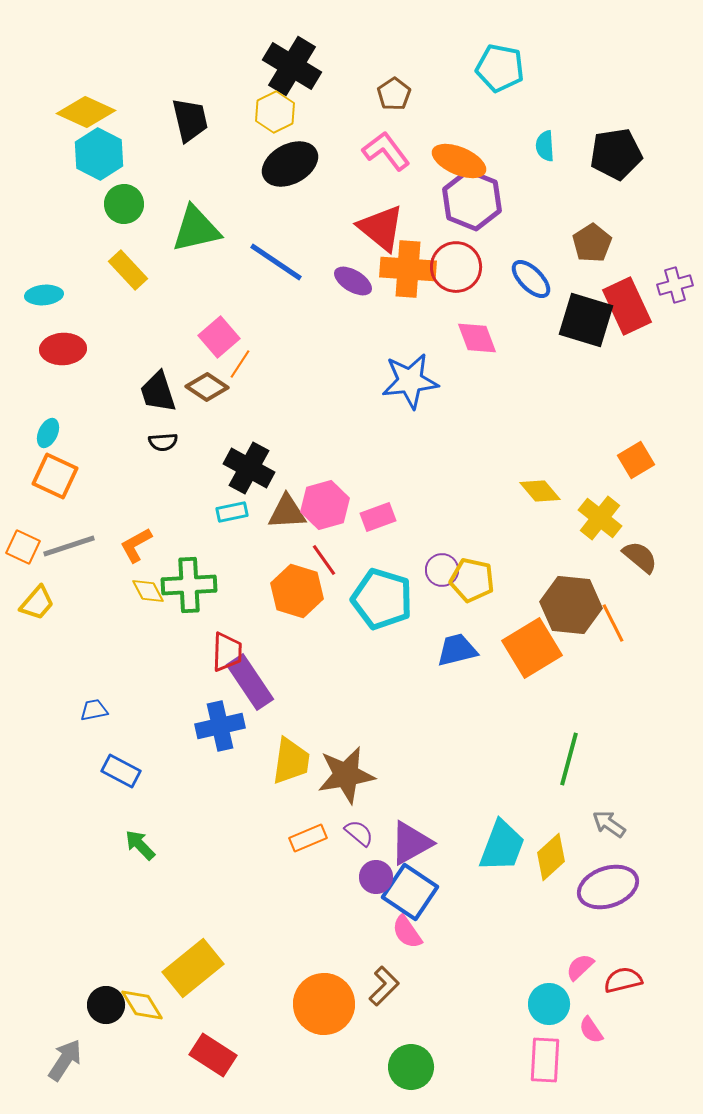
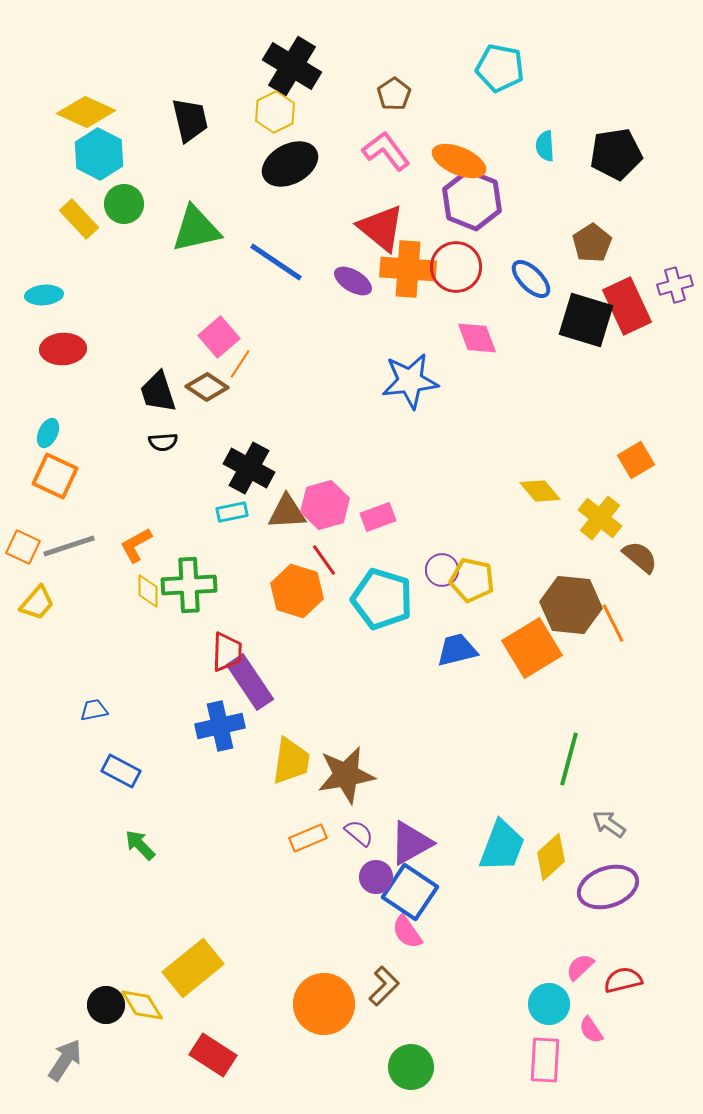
yellow rectangle at (128, 270): moved 49 px left, 51 px up
yellow diamond at (148, 591): rotated 28 degrees clockwise
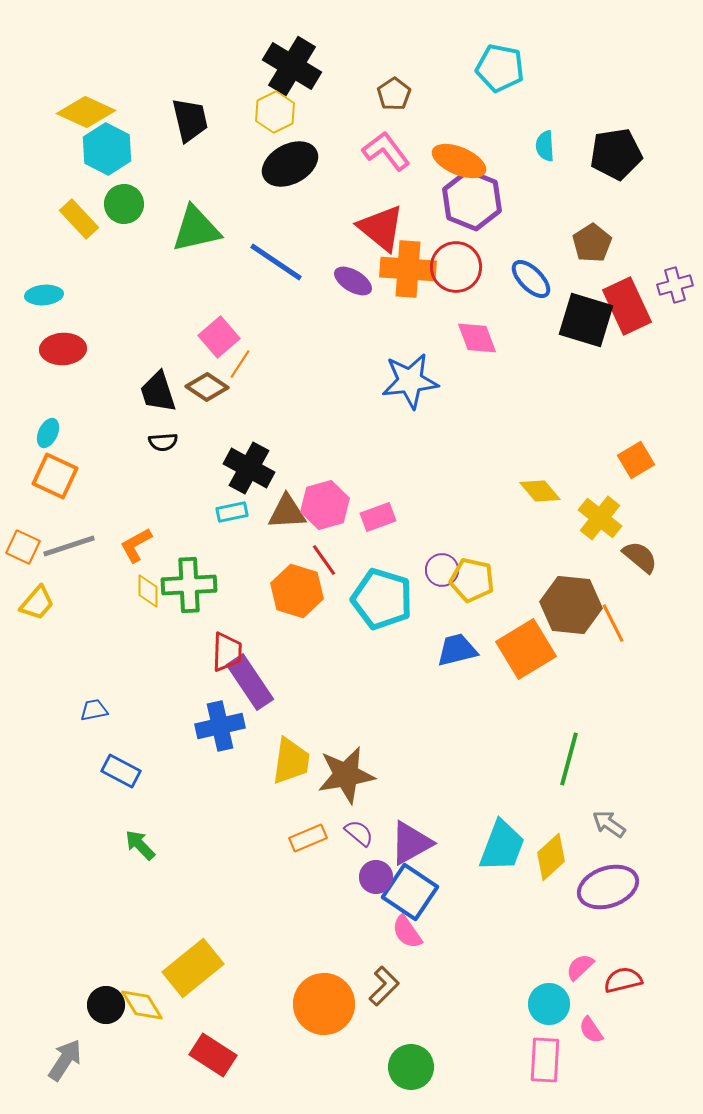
cyan hexagon at (99, 154): moved 8 px right, 5 px up
orange square at (532, 648): moved 6 px left, 1 px down
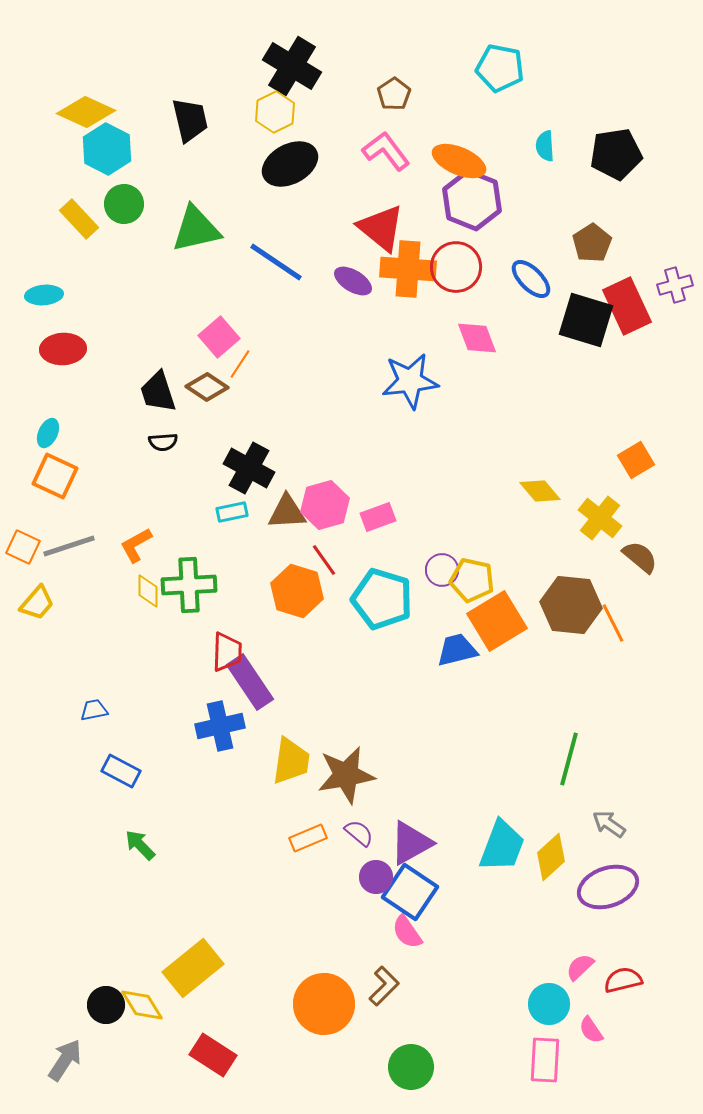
orange square at (526, 649): moved 29 px left, 28 px up
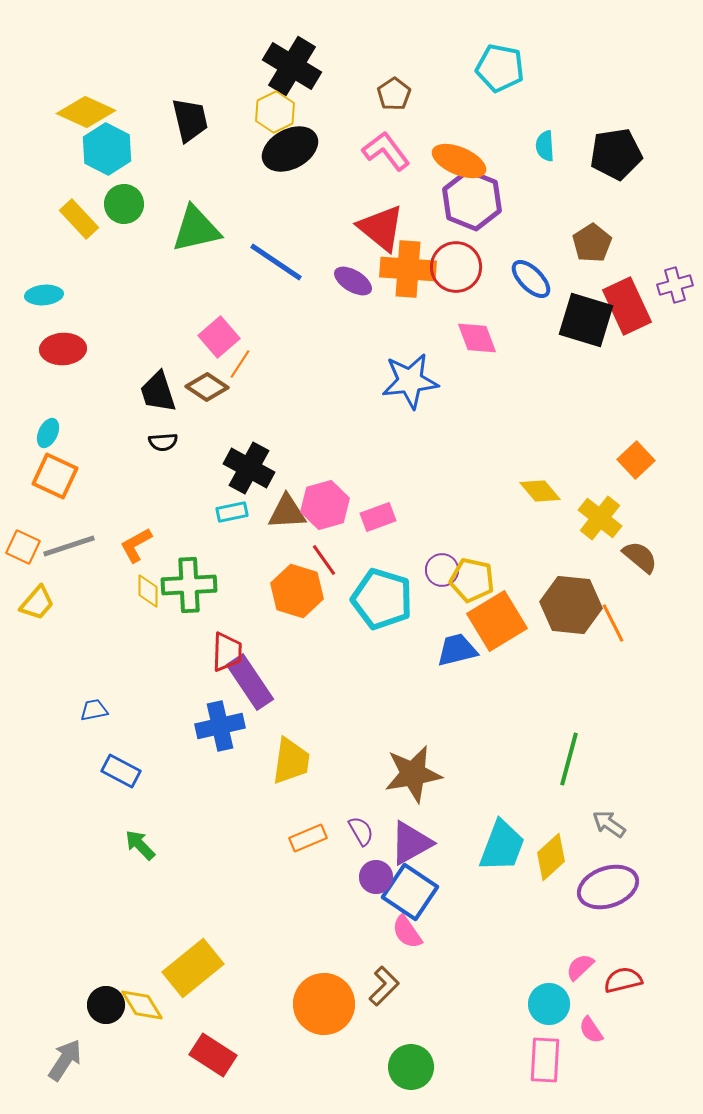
black ellipse at (290, 164): moved 15 px up
orange square at (636, 460): rotated 12 degrees counterclockwise
brown star at (346, 775): moved 67 px right, 1 px up
purple semicircle at (359, 833): moved 2 px right, 2 px up; rotated 20 degrees clockwise
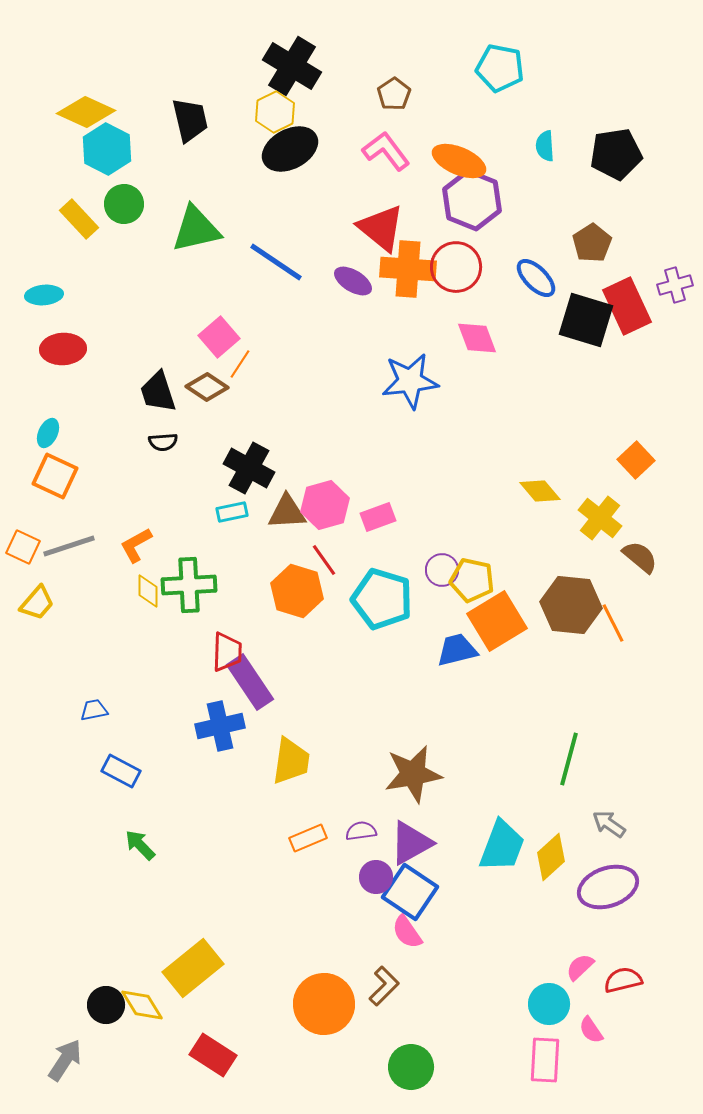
blue ellipse at (531, 279): moved 5 px right, 1 px up
purple semicircle at (361, 831): rotated 68 degrees counterclockwise
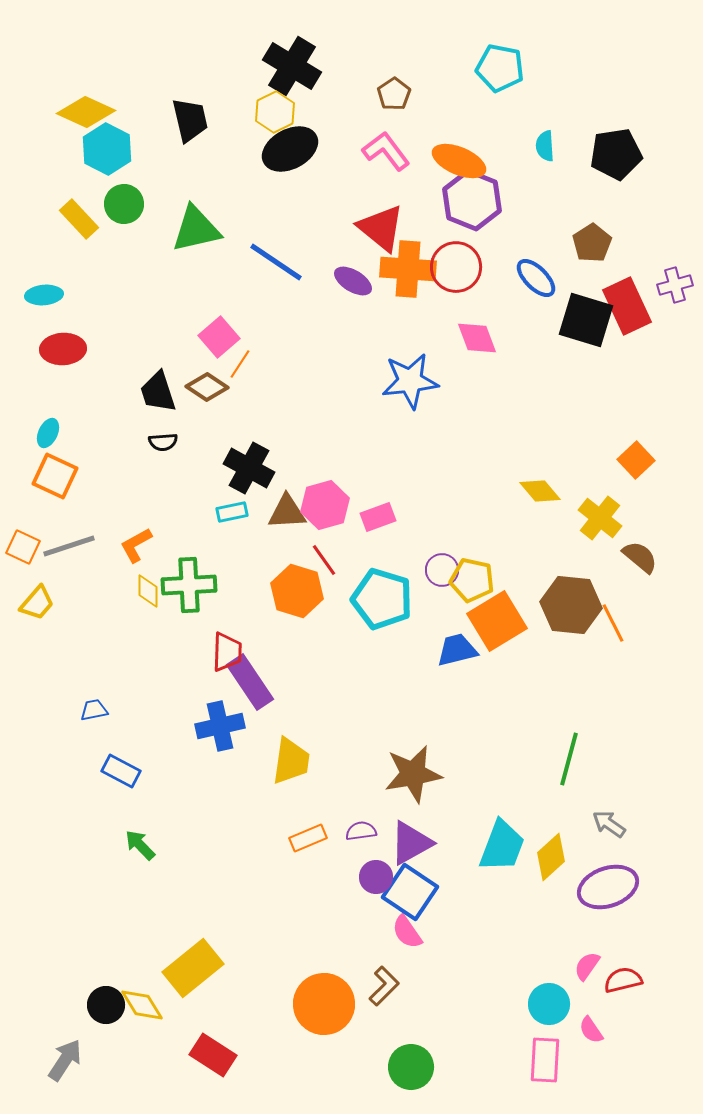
pink semicircle at (580, 967): moved 7 px right, 1 px up; rotated 12 degrees counterclockwise
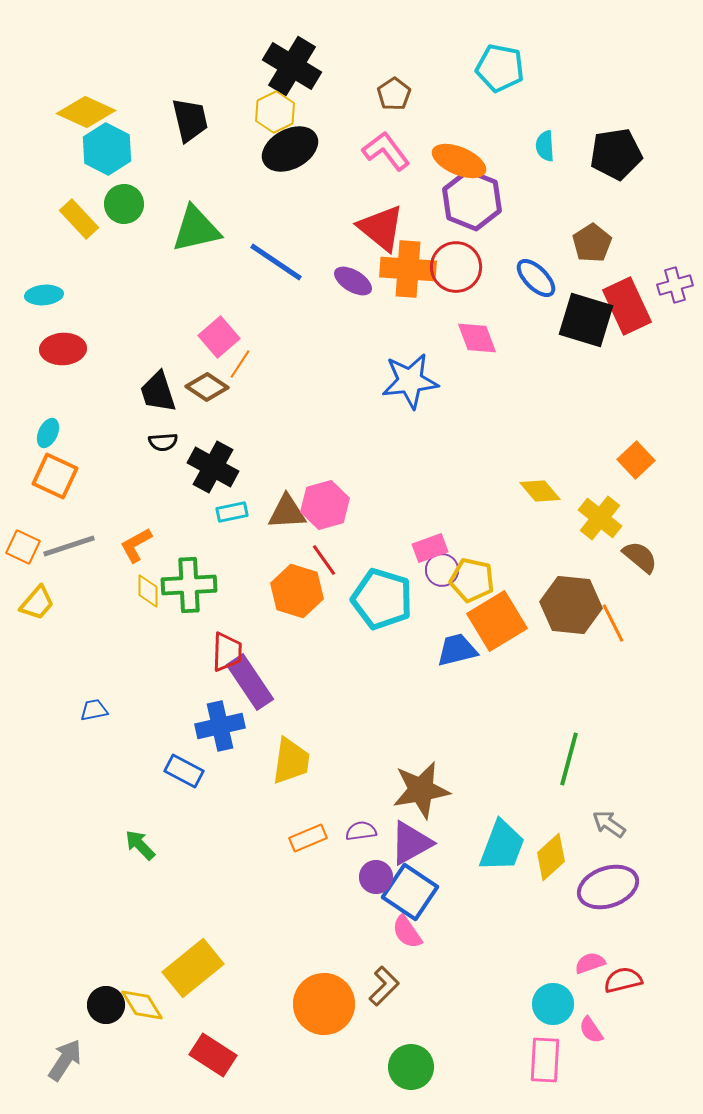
black cross at (249, 468): moved 36 px left, 1 px up
pink rectangle at (378, 517): moved 52 px right, 31 px down
blue rectangle at (121, 771): moved 63 px right
brown star at (413, 774): moved 8 px right, 16 px down
pink semicircle at (587, 966): moved 3 px right, 3 px up; rotated 36 degrees clockwise
cyan circle at (549, 1004): moved 4 px right
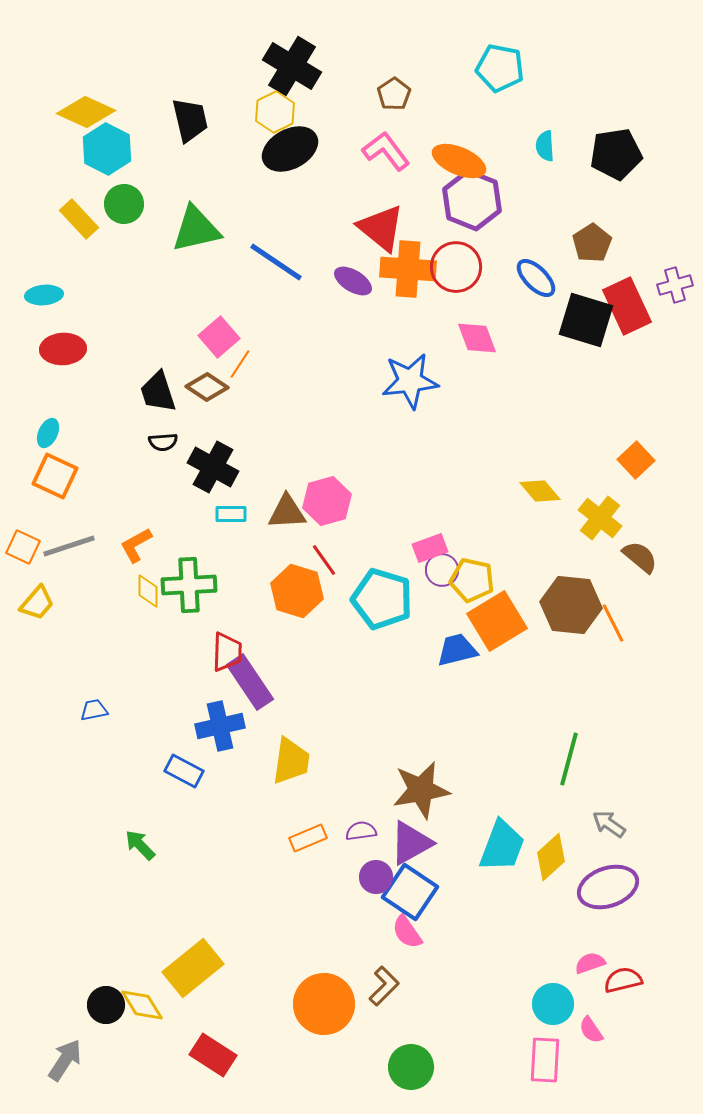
pink hexagon at (325, 505): moved 2 px right, 4 px up
cyan rectangle at (232, 512): moved 1 px left, 2 px down; rotated 12 degrees clockwise
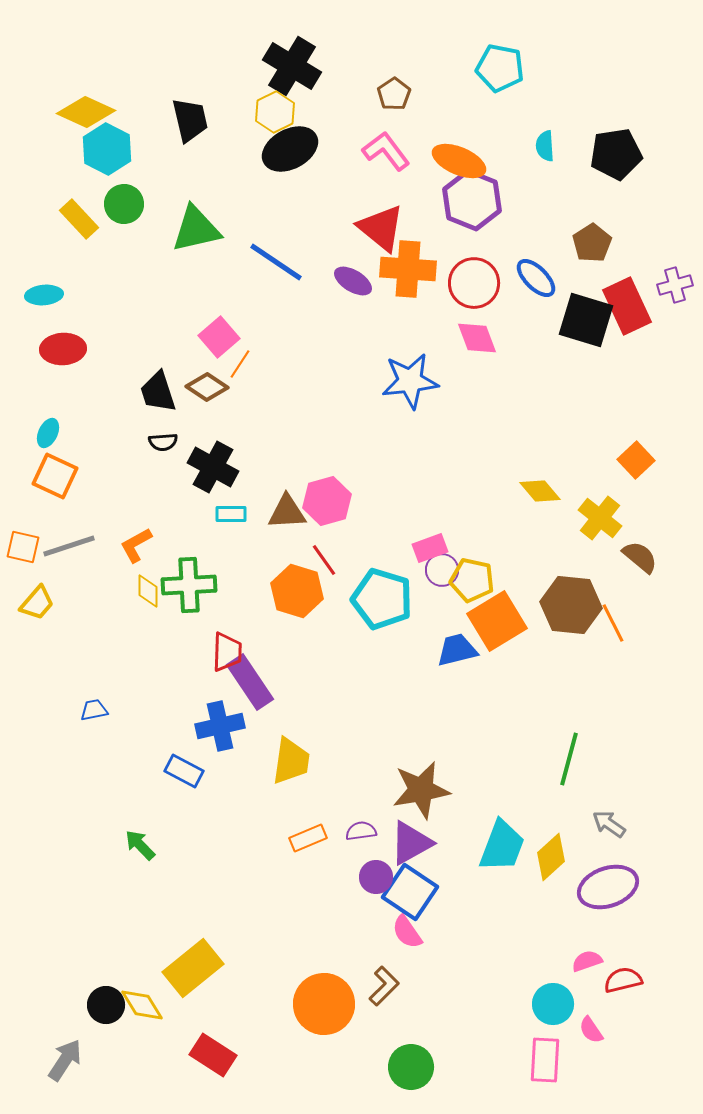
red circle at (456, 267): moved 18 px right, 16 px down
orange square at (23, 547): rotated 12 degrees counterclockwise
pink semicircle at (590, 963): moved 3 px left, 2 px up
